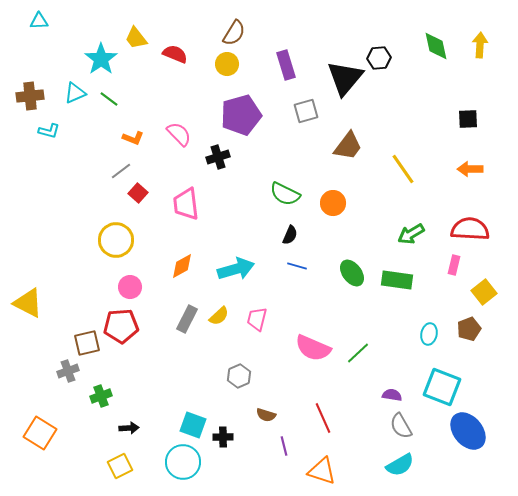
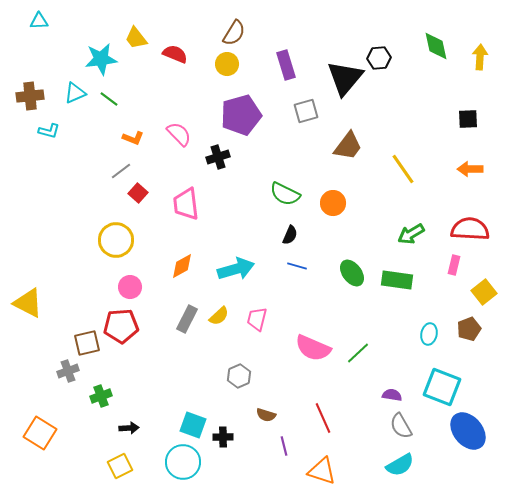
yellow arrow at (480, 45): moved 12 px down
cyan star at (101, 59): rotated 28 degrees clockwise
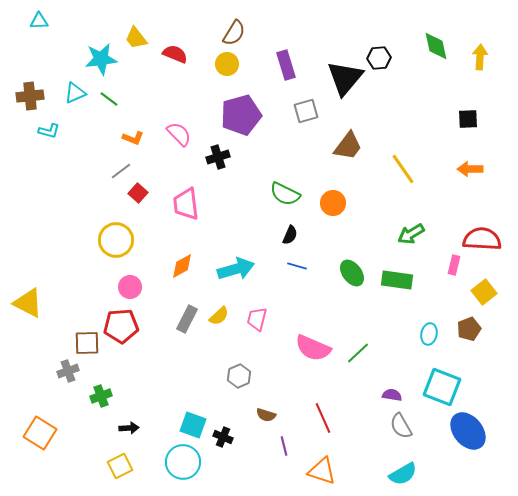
red semicircle at (470, 229): moved 12 px right, 10 px down
brown square at (87, 343): rotated 12 degrees clockwise
black cross at (223, 437): rotated 24 degrees clockwise
cyan semicircle at (400, 465): moved 3 px right, 9 px down
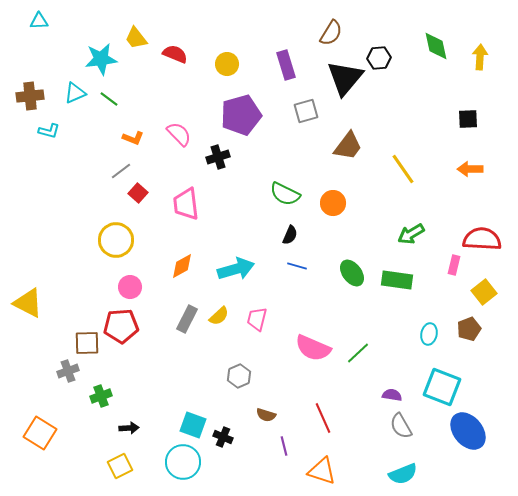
brown semicircle at (234, 33): moved 97 px right
cyan semicircle at (403, 474): rotated 8 degrees clockwise
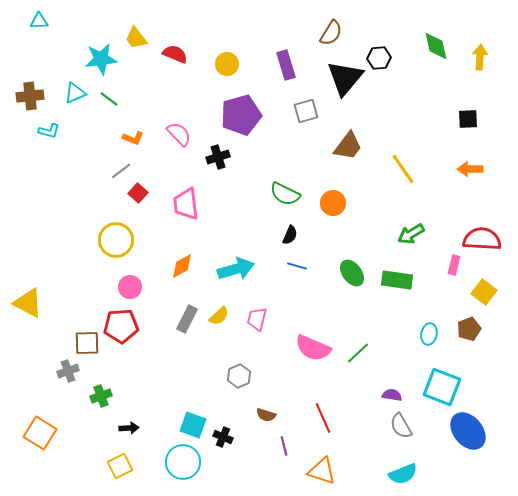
yellow square at (484, 292): rotated 15 degrees counterclockwise
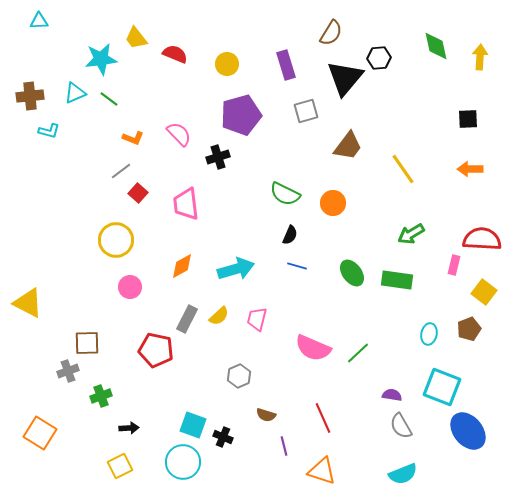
red pentagon at (121, 326): moved 35 px right, 24 px down; rotated 16 degrees clockwise
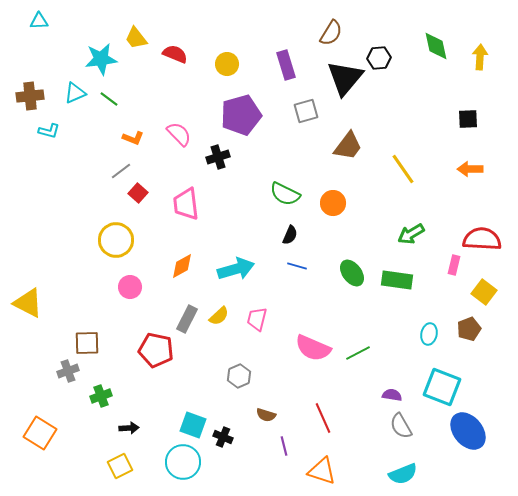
green line at (358, 353): rotated 15 degrees clockwise
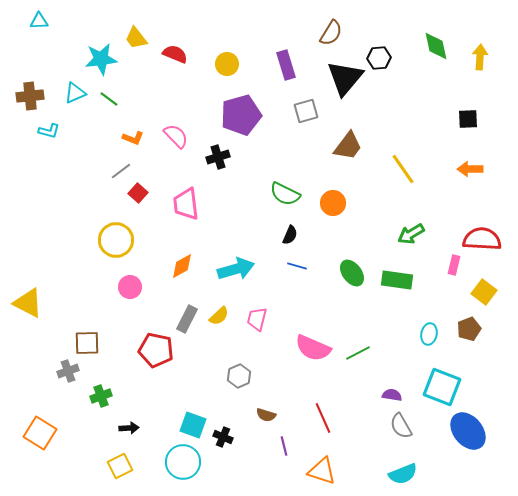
pink semicircle at (179, 134): moved 3 px left, 2 px down
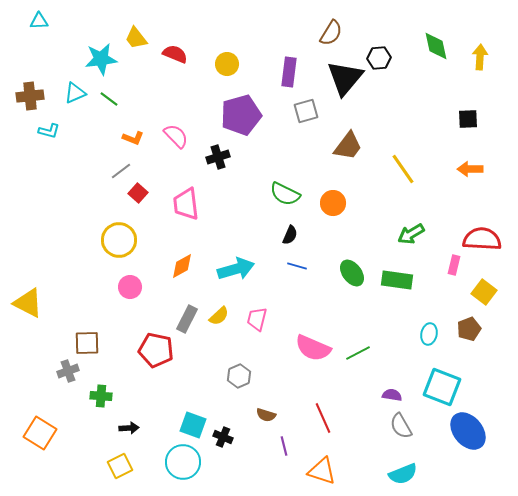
purple rectangle at (286, 65): moved 3 px right, 7 px down; rotated 24 degrees clockwise
yellow circle at (116, 240): moved 3 px right
green cross at (101, 396): rotated 25 degrees clockwise
